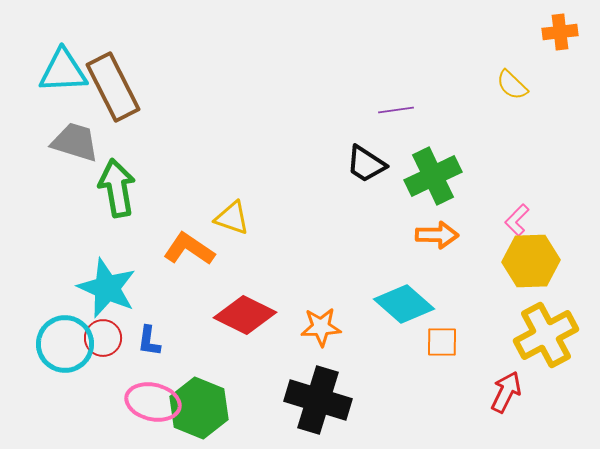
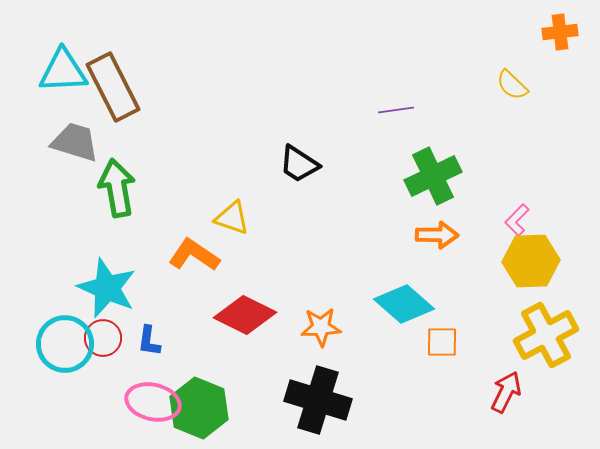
black trapezoid: moved 67 px left
orange L-shape: moved 5 px right, 6 px down
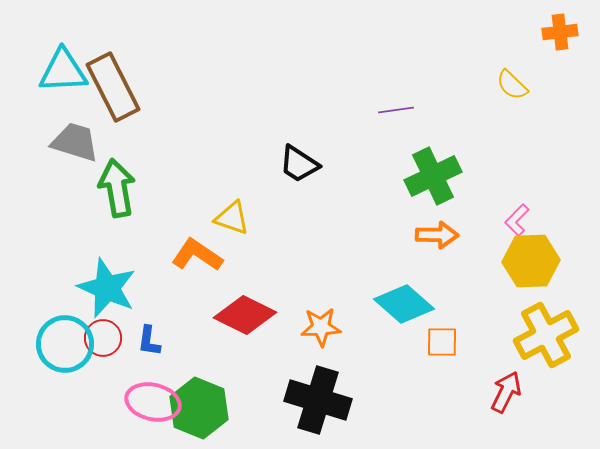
orange L-shape: moved 3 px right
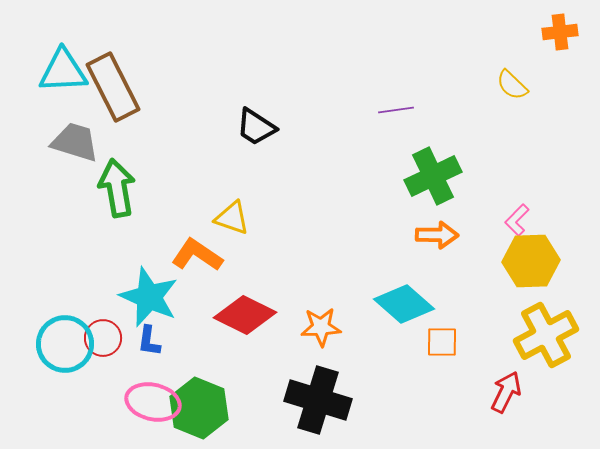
black trapezoid: moved 43 px left, 37 px up
cyan star: moved 42 px right, 9 px down
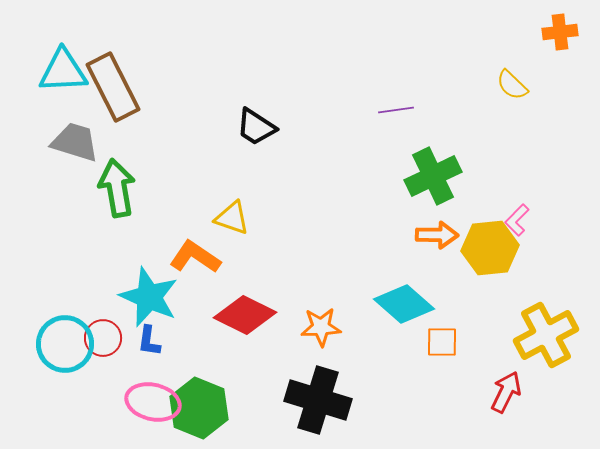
orange L-shape: moved 2 px left, 2 px down
yellow hexagon: moved 41 px left, 13 px up; rotated 4 degrees counterclockwise
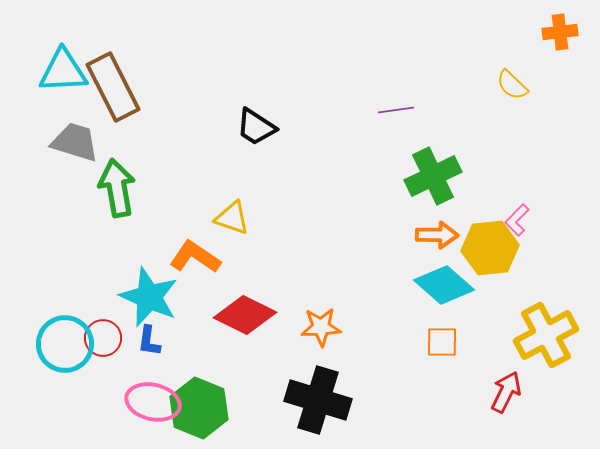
cyan diamond: moved 40 px right, 19 px up
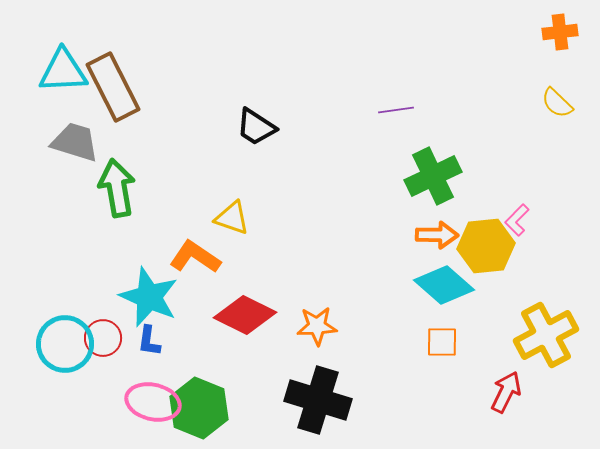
yellow semicircle: moved 45 px right, 18 px down
yellow hexagon: moved 4 px left, 2 px up
orange star: moved 4 px left, 1 px up
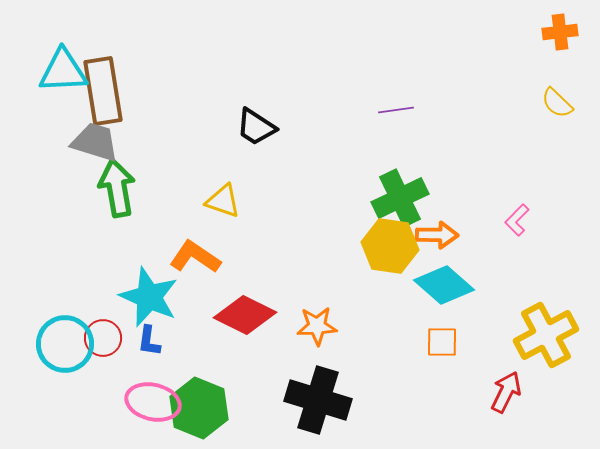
brown rectangle: moved 10 px left, 4 px down; rotated 18 degrees clockwise
gray trapezoid: moved 20 px right
green cross: moved 33 px left, 22 px down
yellow triangle: moved 9 px left, 17 px up
yellow hexagon: moved 96 px left; rotated 14 degrees clockwise
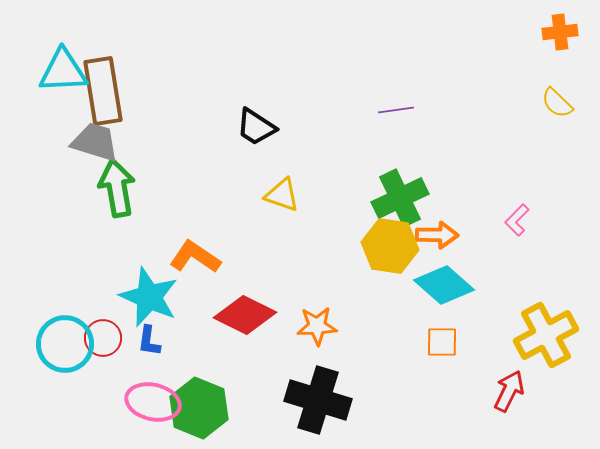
yellow triangle: moved 59 px right, 6 px up
red arrow: moved 3 px right, 1 px up
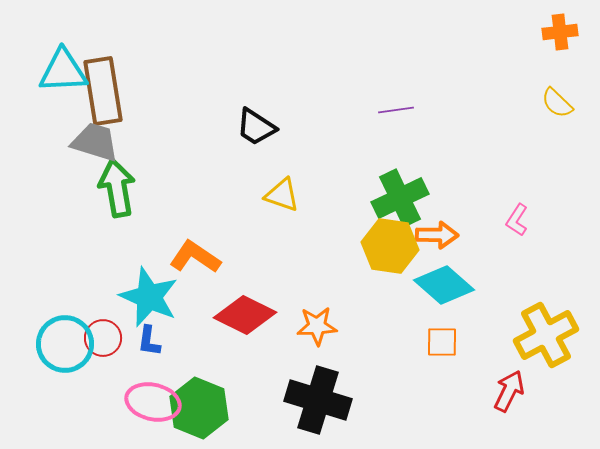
pink L-shape: rotated 12 degrees counterclockwise
